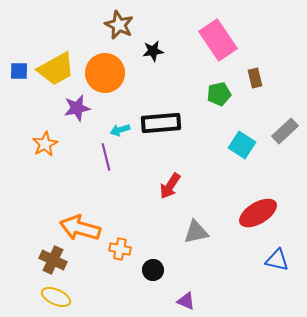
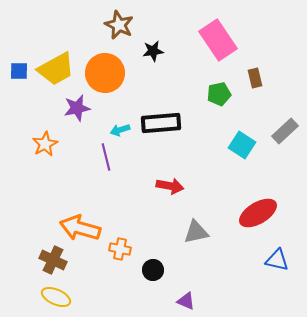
red arrow: rotated 112 degrees counterclockwise
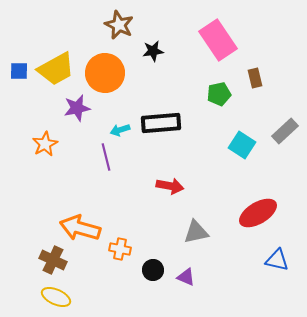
purple triangle: moved 24 px up
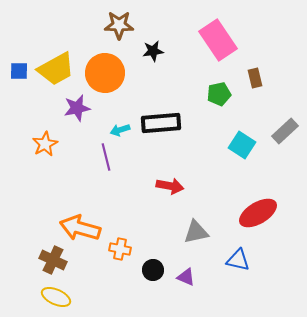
brown star: rotated 24 degrees counterclockwise
blue triangle: moved 39 px left
